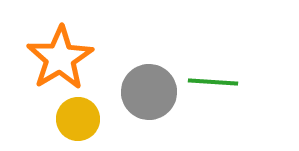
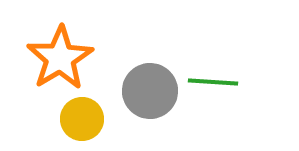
gray circle: moved 1 px right, 1 px up
yellow circle: moved 4 px right
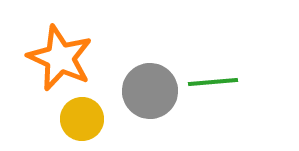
orange star: rotated 16 degrees counterclockwise
green line: rotated 9 degrees counterclockwise
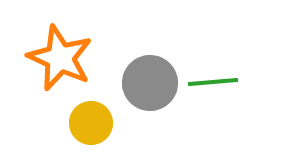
gray circle: moved 8 px up
yellow circle: moved 9 px right, 4 px down
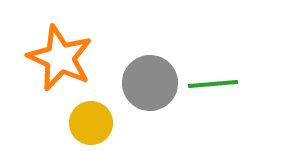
green line: moved 2 px down
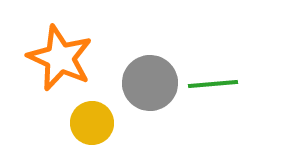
yellow circle: moved 1 px right
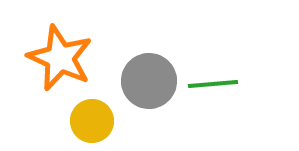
gray circle: moved 1 px left, 2 px up
yellow circle: moved 2 px up
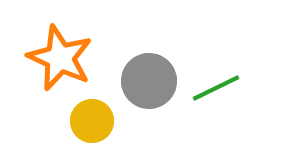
green line: moved 3 px right, 4 px down; rotated 21 degrees counterclockwise
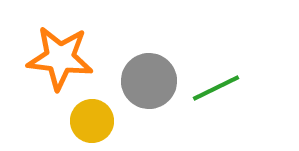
orange star: rotated 18 degrees counterclockwise
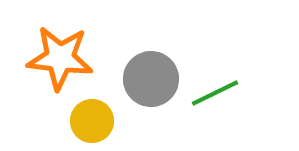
gray circle: moved 2 px right, 2 px up
green line: moved 1 px left, 5 px down
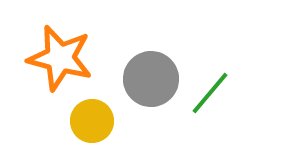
orange star: rotated 8 degrees clockwise
green line: moved 5 px left; rotated 24 degrees counterclockwise
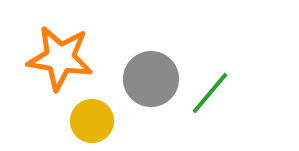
orange star: rotated 6 degrees counterclockwise
